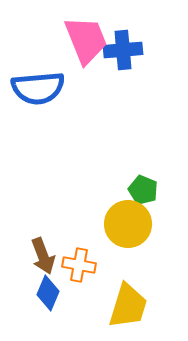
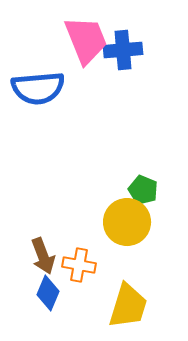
yellow circle: moved 1 px left, 2 px up
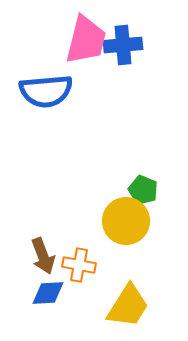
pink trapezoid: rotated 36 degrees clockwise
blue cross: moved 5 px up
blue semicircle: moved 8 px right, 3 px down
yellow circle: moved 1 px left, 1 px up
blue diamond: rotated 64 degrees clockwise
yellow trapezoid: rotated 15 degrees clockwise
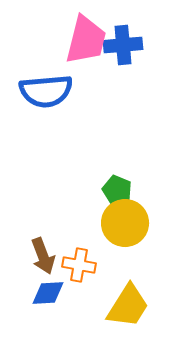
green pentagon: moved 26 px left
yellow circle: moved 1 px left, 2 px down
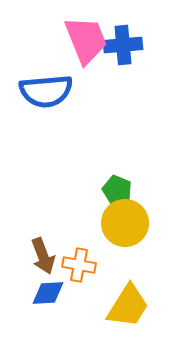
pink trapezoid: rotated 36 degrees counterclockwise
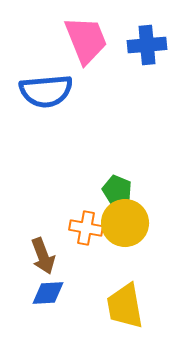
blue cross: moved 24 px right
orange cross: moved 7 px right, 37 px up
yellow trapezoid: moved 3 px left; rotated 138 degrees clockwise
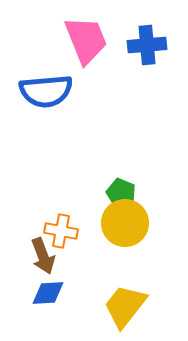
green pentagon: moved 4 px right, 3 px down
orange cross: moved 25 px left, 3 px down
yellow trapezoid: rotated 48 degrees clockwise
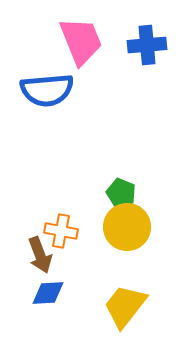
pink trapezoid: moved 5 px left, 1 px down
blue semicircle: moved 1 px right, 1 px up
yellow circle: moved 2 px right, 4 px down
brown arrow: moved 3 px left, 1 px up
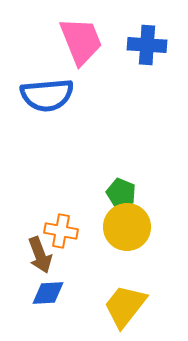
blue cross: rotated 9 degrees clockwise
blue semicircle: moved 5 px down
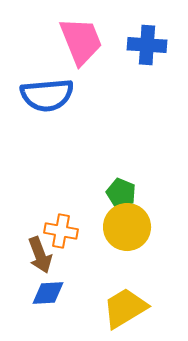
yellow trapezoid: moved 2 px down; rotated 21 degrees clockwise
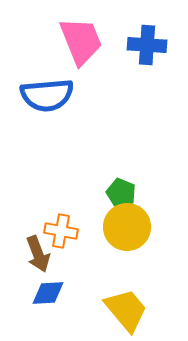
brown arrow: moved 2 px left, 1 px up
yellow trapezoid: moved 1 px right, 2 px down; rotated 81 degrees clockwise
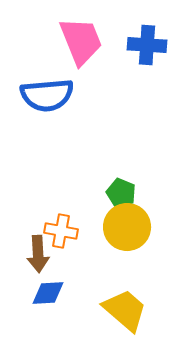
brown arrow: rotated 18 degrees clockwise
yellow trapezoid: moved 1 px left; rotated 9 degrees counterclockwise
